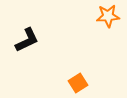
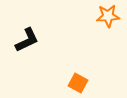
orange square: rotated 30 degrees counterclockwise
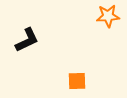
orange square: moved 1 px left, 2 px up; rotated 30 degrees counterclockwise
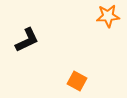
orange square: rotated 30 degrees clockwise
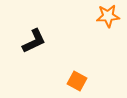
black L-shape: moved 7 px right, 1 px down
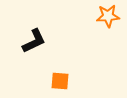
orange square: moved 17 px left; rotated 24 degrees counterclockwise
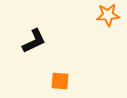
orange star: moved 1 px up
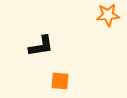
black L-shape: moved 7 px right, 5 px down; rotated 16 degrees clockwise
